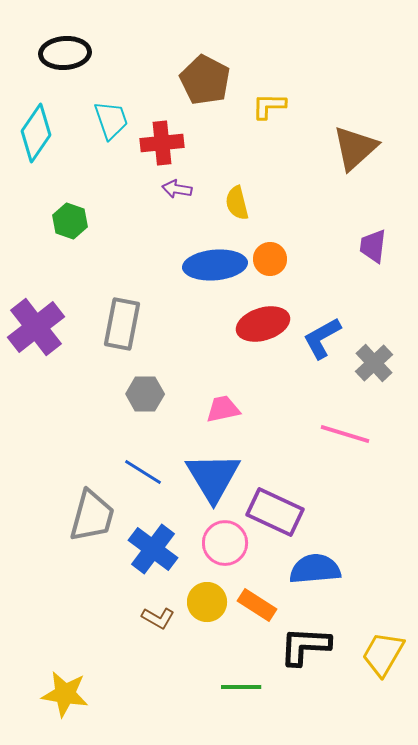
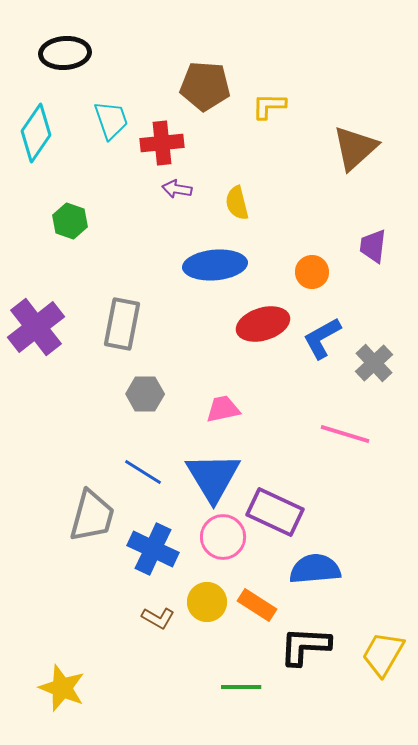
brown pentagon: moved 6 px down; rotated 24 degrees counterclockwise
orange circle: moved 42 px right, 13 px down
pink circle: moved 2 px left, 6 px up
blue cross: rotated 12 degrees counterclockwise
yellow star: moved 3 px left, 6 px up; rotated 12 degrees clockwise
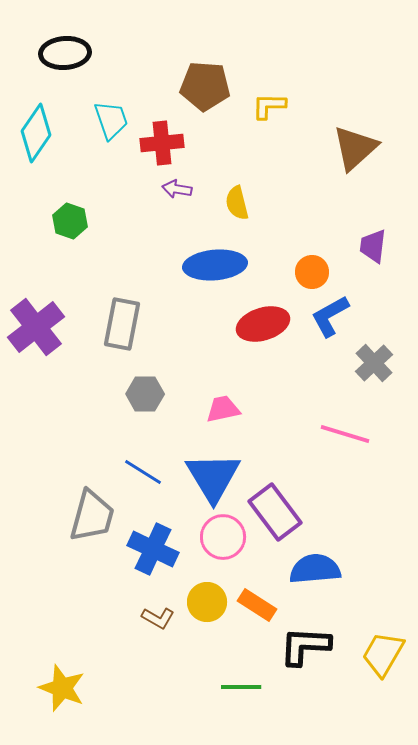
blue L-shape: moved 8 px right, 22 px up
purple rectangle: rotated 28 degrees clockwise
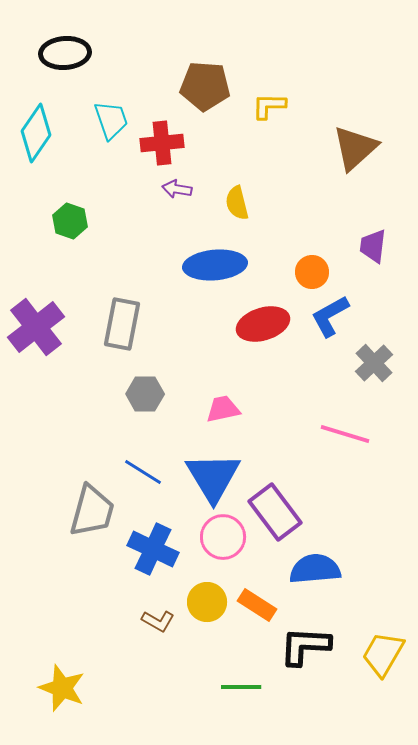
gray trapezoid: moved 5 px up
brown L-shape: moved 3 px down
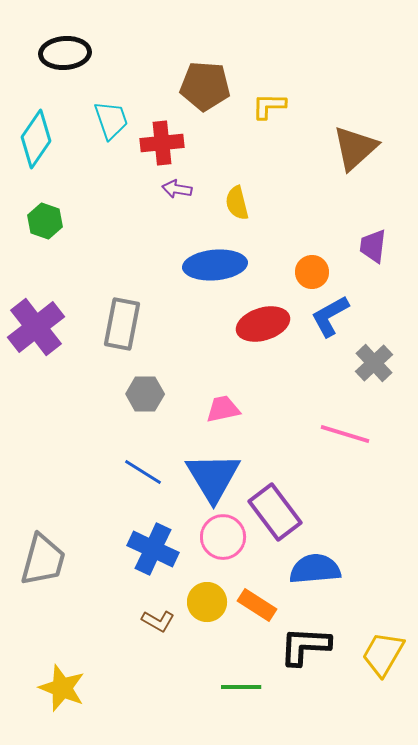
cyan diamond: moved 6 px down
green hexagon: moved 25 px left
gray trapezoid: moved 49 px left, 49 px down
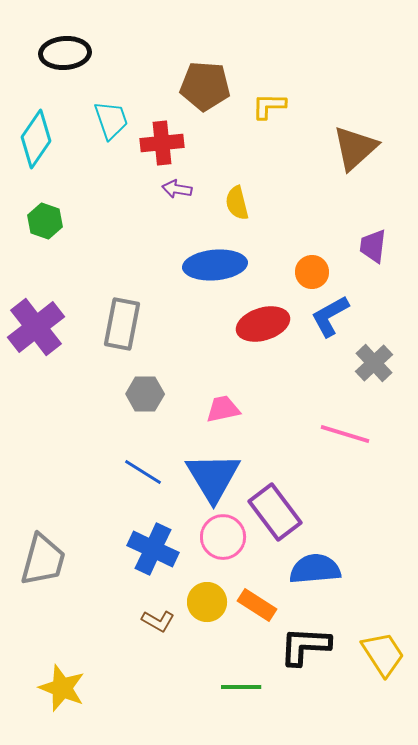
yellow trapezoid: rotated 117 degrees clockwise
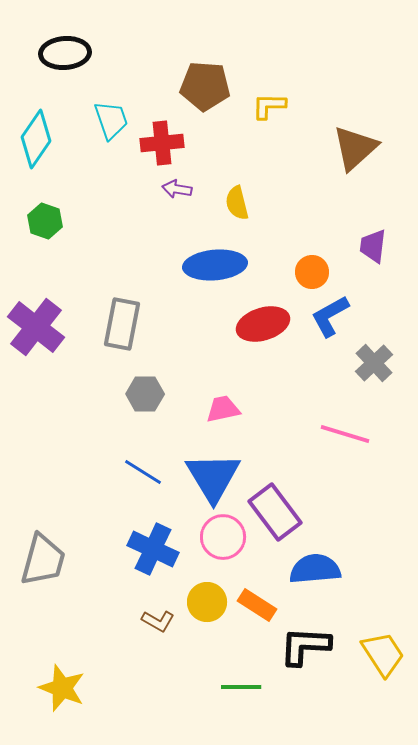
purple cross: rotated 14 degrees counterclockwise
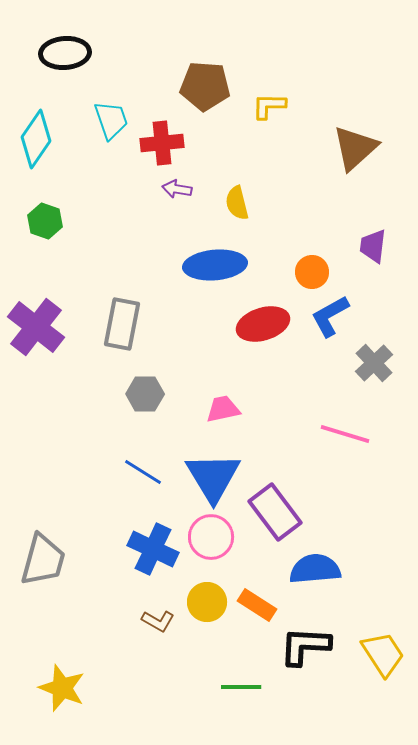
pink circle: moved 12 px left
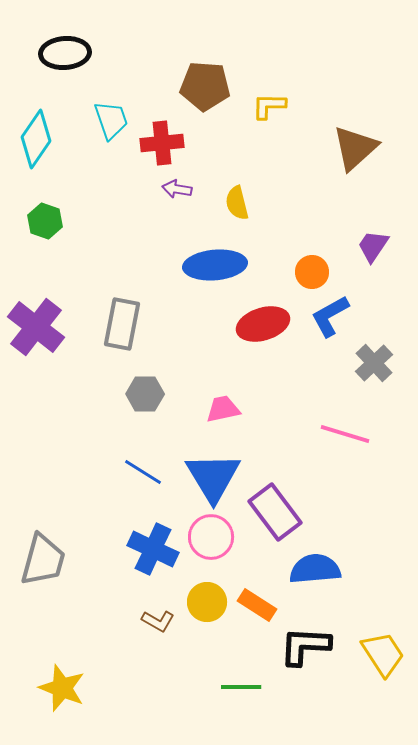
purple trapezoid: rotated 27 degrees clockwise
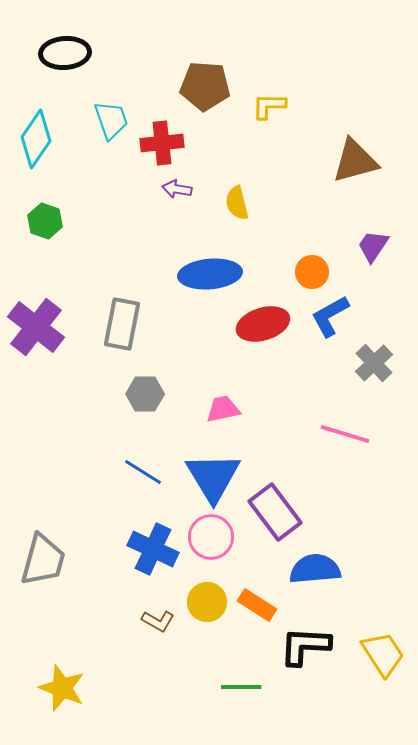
brown triangle: moved 13 px down; rotated 27 degrees clockwise
blue ellipse: moved 5 px left, 9 px down
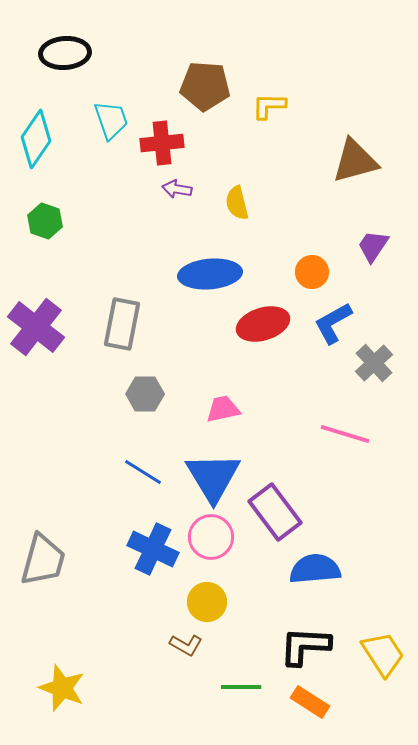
blue L-shape: moved 3 px right, 7 px down
orange rectangle: moved 53 px right, 97 px down
brown L-shape: moved 28 px right, 24 px down
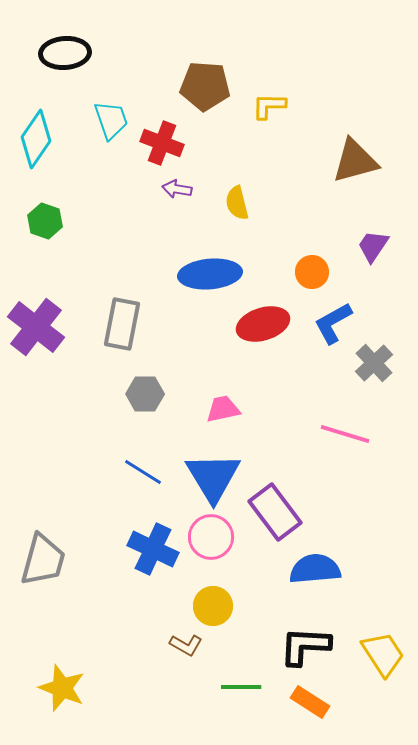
red cross: rotated 27 degrees clockwise
yellow circle: moved 6 px right, 4 px down
